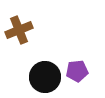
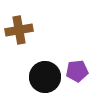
brown cross: rotated 12 degrees clockwise
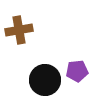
black circle: moved 3 px down
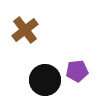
brown cross: moved 6 px right; rotated 28 degrees counterclockwise
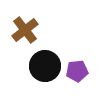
black circle: moved 14 px up
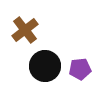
purple pentagon: moved 3 px right, 2 px up
